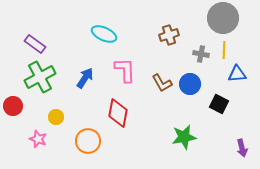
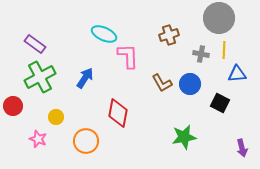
gray circle: moved 4 px left
pink L-shape: moved 3 px right, 14 px up
black square: moved 1 px right, 1 px up
orange circle: moved 2 px left
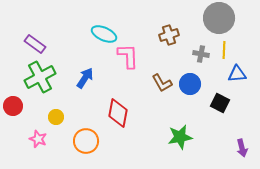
green star: moved 4 px left
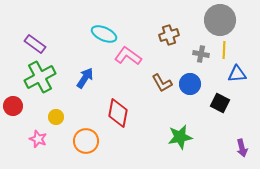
gray circle: moved 1 px right, 2 px down
pink L-shape: rotated 52 degrees counterclockwise
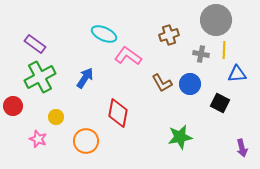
gray circle: moved 4 px left
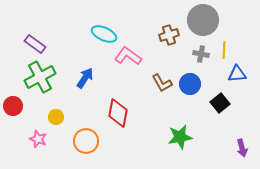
gray circle: moved 13 px left
black square: rotated 24 degrees clockwise
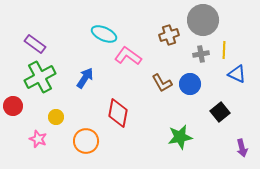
gray cross: rotated 21 degrees counterclockwise
blue triangle: rotated 30 degrees clockwise
black square: moved 9 px down
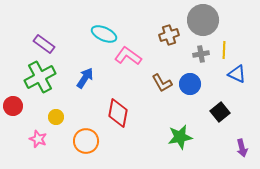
purple rectangle: moved 9 px right
